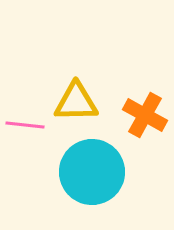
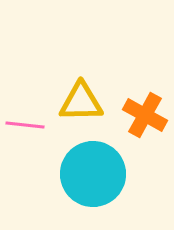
yellow triangle: moved 5 px right
cyan circle: moved 1 px right, 2 px down
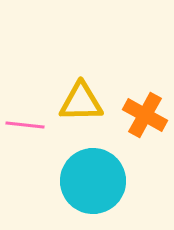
cyan circle: moved 7 px down
